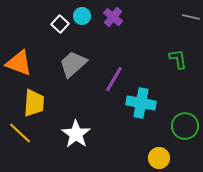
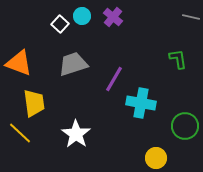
gray trapezoid: rotated 24 degrees clockwise
yellow trapezoid: rotated 12 degrees counterclockwise
yellow circle: moved 3 px left
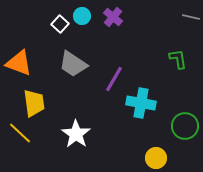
gray trapezoid: rotated 128 degrees counterclockwise
